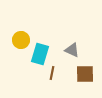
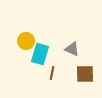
yellow circle: moved 5 px right, 1 px down
gray triangle: moved 1 px up
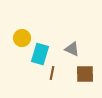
yellow circle: moved 4 px left, 3 px up
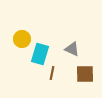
yellow circle: moved 1 px down
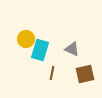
yellow circle: moved 4 px right
cyan rectangle: moved 4 px up
brown square: rotated 12 degrees counterclockwise
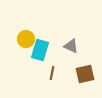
gray triangle: moved 1 px left, 3 px up
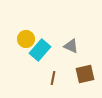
cyan rectangle: rotated 25 degrees clockwise
brown line: moved 1 px right, 5 px down
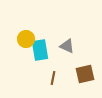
gray triangle: moved 4 px left
cyan rectangle: rotated 50 degrees counterclockwise
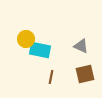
gray triangle: moved 14 px right
cyan rectangle: rotated 70 degrees counterclockwise
brown line: moved 2 px left, 1 px up
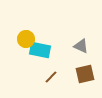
brown line: rotated 32 degrees clockwise
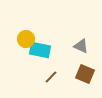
brown square: rotated 36 degrees clockwise
